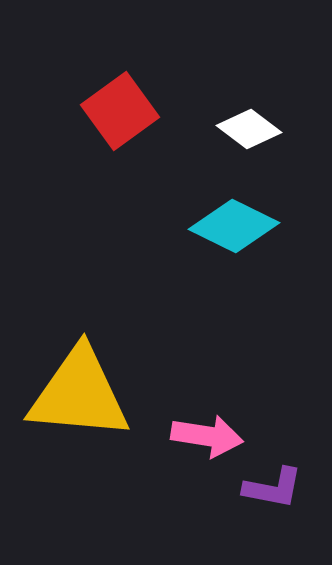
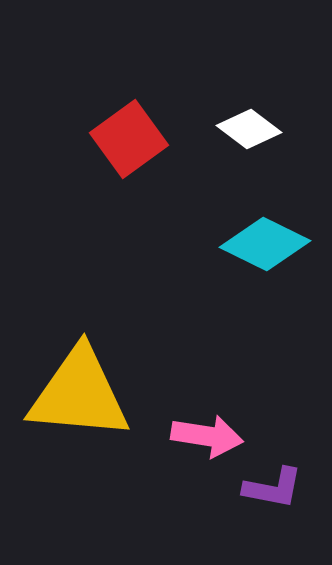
red square: moved 9 px right, 28 px down
cyan diamond: moved 31 px right, 18 px down
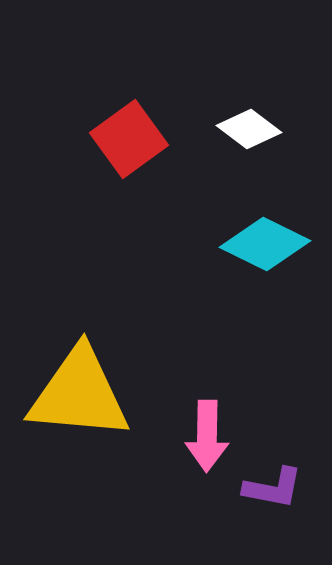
pink arrow: rotated 82 degrees clockwise
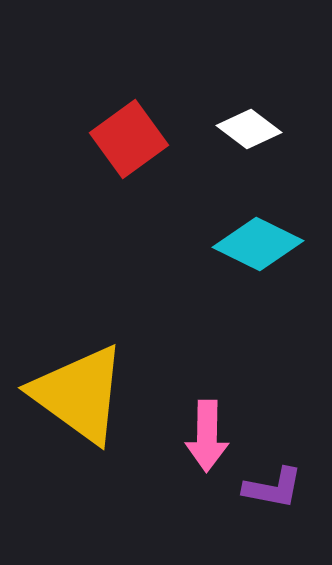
cyan diamond: moved 7 px left
yellow triangle: rotated 31 degrees clockwise
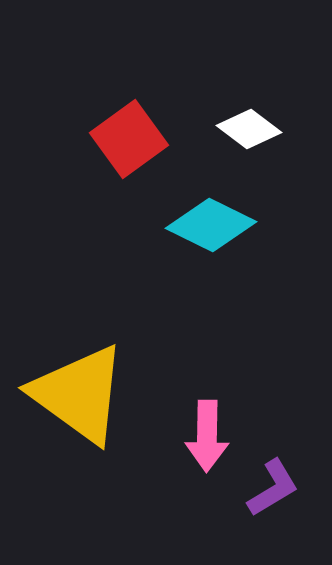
cyan diamond: moved 47 px left, 19 px up
purple L-shape: rotated 42 degrees counterclockwise
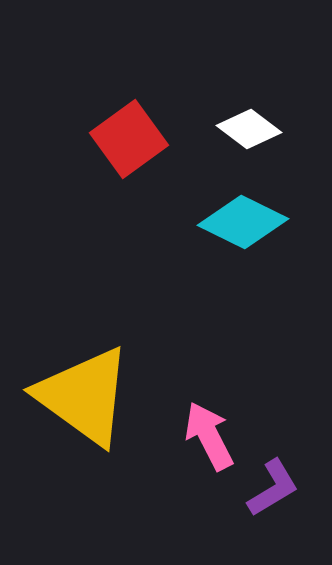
cyan diamond: moved 32 px right, 3 px up
yellow triangle: moved 5 px right, 2 px down
pink arrow: moved 2 px right; rotated 152 degrees clockwise
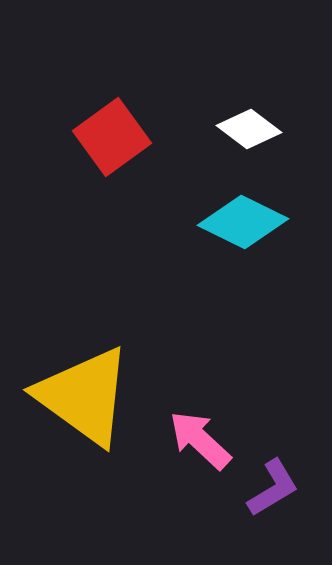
red square: moved 17 px left, 2 px up
pink arrow: moved 9 px left, 4 px down; rotated 20 degrees counterclockwise
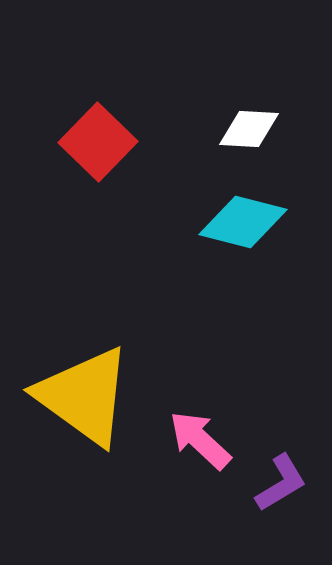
white diamond: rotated 34 degrees counterclockwise
red square: moved 14 px left, 5 px down; rotated 10 degrees counterclockwise
cyan diamond: rotated 12 degrees counterclockwise
purple L-shape: moved 8 px right, 5 px up
